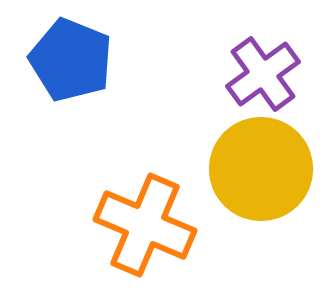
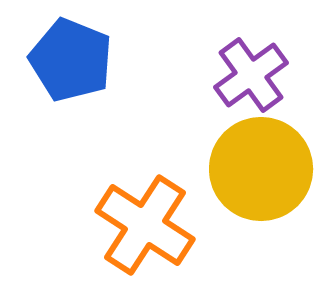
purple cross: moved 12 px left, 1 px down
orange cross: rotated 10 degrees clockwise
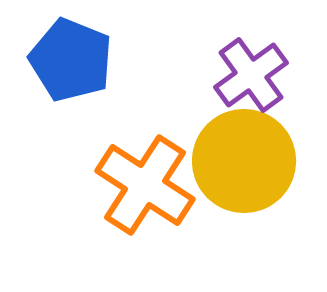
yellow circle: moved 17 px left, 8 px up
orange cross: moved 40 px up
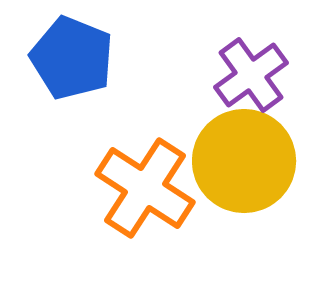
blue pentagon: moved 1 px right, 2 px up
orange cross: moved 3 px down
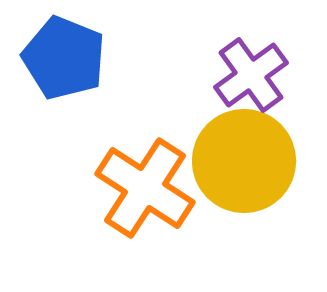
blue pentagon: moved 8 px left
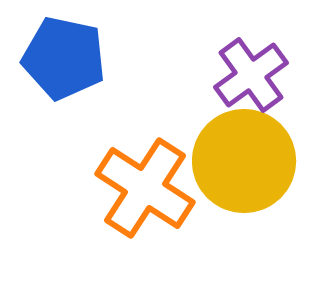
blue pentagon: rotated 10 degrees counterclockwise
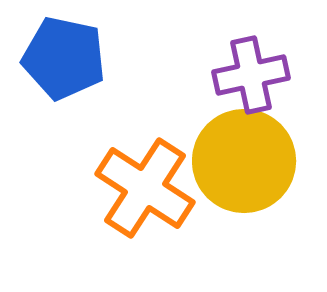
purple cross: rotated 24 degrees clockwise
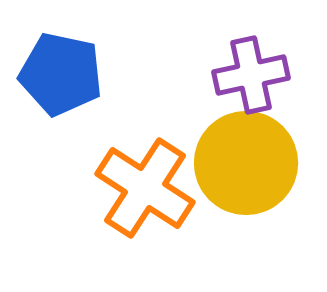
blue pentagon: moved 3 px left, 16 px down
yellow circle: moved 2 px right, 2 px down
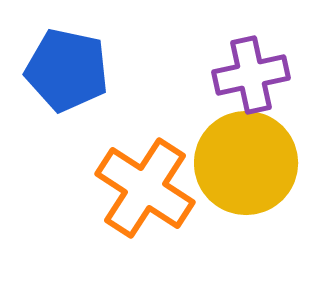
blue pentagon: moved 6 px right, 4 px up
